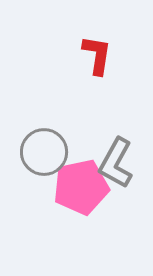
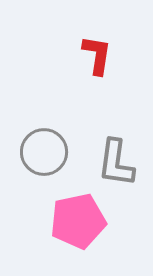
gray L-shape: rotated 21 degrees counterclockwise
pink pentagon: moved 3 px left, 34 px down
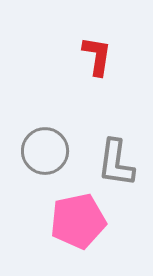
red L-shape: moved 1 px down
gray circle: moved 1 px right, 1 px up
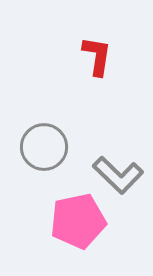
gray circle: moved 1 px left, 4 px up
gray L-shape: moved 2 px right, 12 px down; rotated 54 degrees counterclockwise
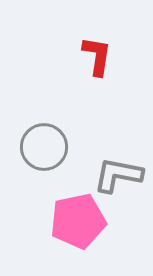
gray L-shape: rotated 147 degrees clockwise
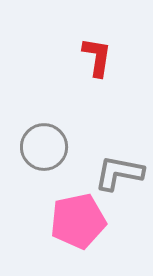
red L-shape: moved 1 px down
gray L-shape: moved 1 px right, 2 px up
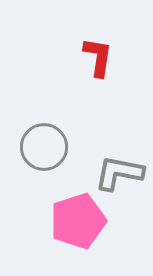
red L-shape: moved 1 px right
pink pentagon: rotated 6 degrees counterclockwise
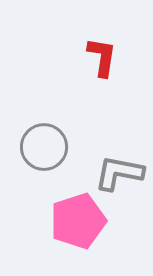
red L-shape: moved 4 px right
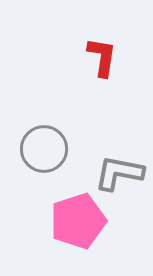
gray circle: moved 2 px down
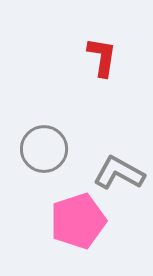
gray L-shape: rotated 18 degrees clockwise
